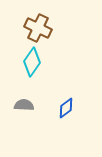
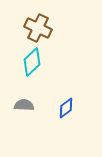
cyan diamond: rotated 12 degrees clockwise
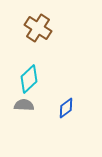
brown cross: rotated 8 degrees clockwise
cyan diamond: moved 3 px left, 17 px down
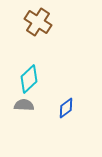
brown cross: moved 6 px up
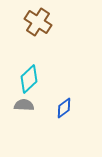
blue diamond: moved 2 px left
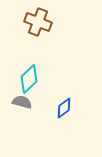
brown cross: rotated 12 degrees counterclockwise
gray semicircle: moved 2 px left, 3 px up; rotated 12 degrees clockwise
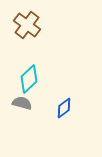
brown cross: moved 11 px left, 3 px down; rotated 16 degrees clockwise
gray semicircle: moved 1 px down
